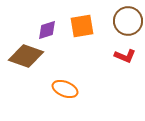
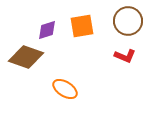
brown diamond: moved 1 px down
orange ellipse: rotated 10 degrees clockwise
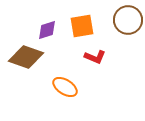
brown circle: moved 1 px up
red L-shape: moved 30 px left, 1 px down
orange ellipse: moved 2 px up
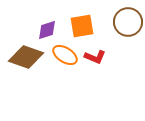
brown circle: moved 2 px down
orange ellipse: moved 32 px up
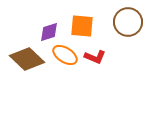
orange square: rotated 15 degrees clockwise
purple diamond: moved 2 px right, 2 px down
brown diamond: moved 1 px right, 2 px down; rotated 24 degrees clockwise
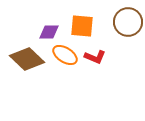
purple diamond: rotated 15 degrees clockwise
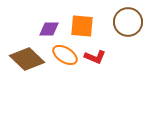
purple diamond: moved 3 px up
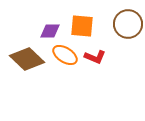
brown circle: moved 2 px down
purple diamond: moved 1 px right, 2 px down
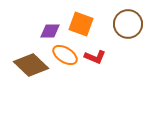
orange square: moved 1 px left, 2 px up; rotated 15 degrees clockwise
brown diamond: moved 4 px right, 6 px down
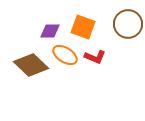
orange square: moved 2 px right, 3 px down
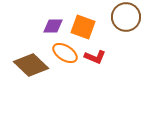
brown circle: moved 2 px left, 7 px up
purple diamond: moved 3 px right, 5 px up
orange ellipse: moved 2 px up
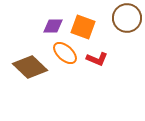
brown circle: moved 1 px right, 1 px down
orange ellipse: rotated 10 degrees clockwise
red L-shape: moved 2 px right, 2 px down
brown diamond: moved 1 px left, 2 px down
